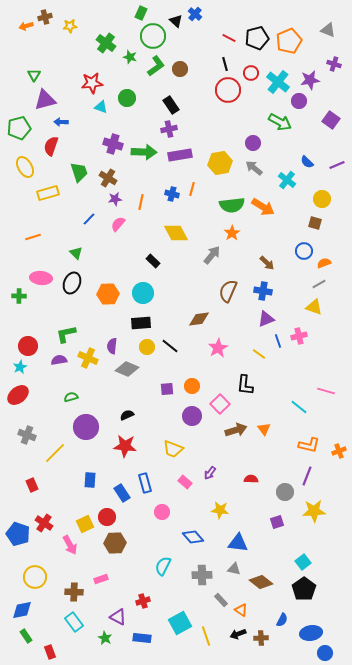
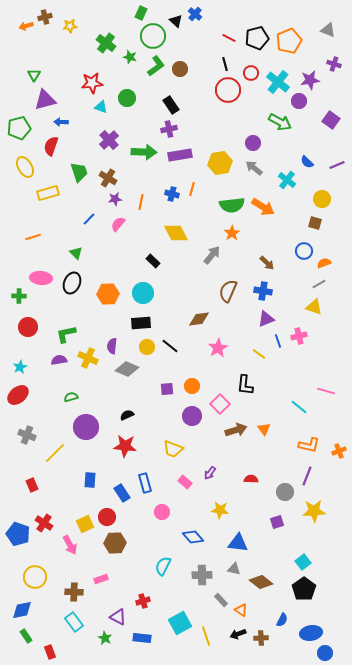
purple cross at (113, 144): moved 4 px left, 4 px up; rotated 30 degrees clockwise
red circle at (28, 346): moved 19 px up
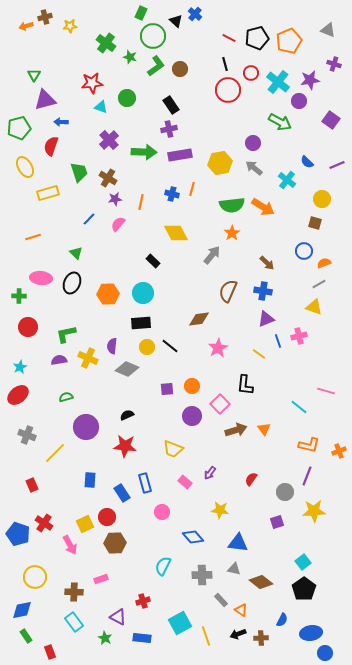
green semicircle at (71, 397): moved 5 px left
red semicircle at (251, 479): rotated 56 degrees counterclockwise
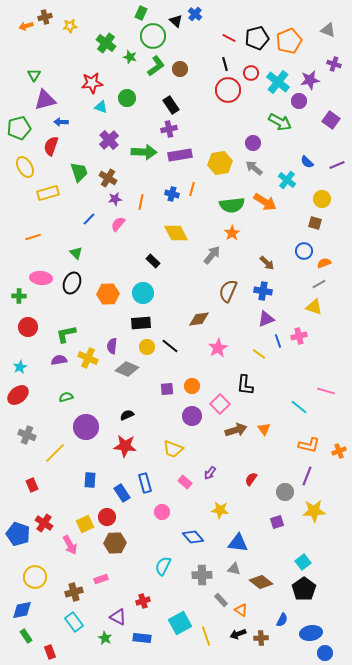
orange arrow at (263, 207): moved 2 px right, 5 px up
brown cross at (74, 592): rotated 18 degrees counterclockwise
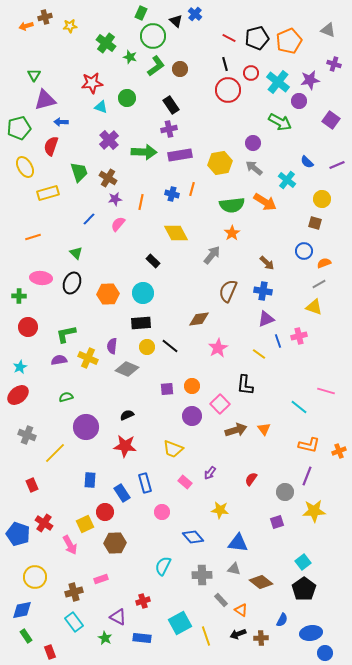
red circle at (107, 517): moved 2 px left, 5 px up
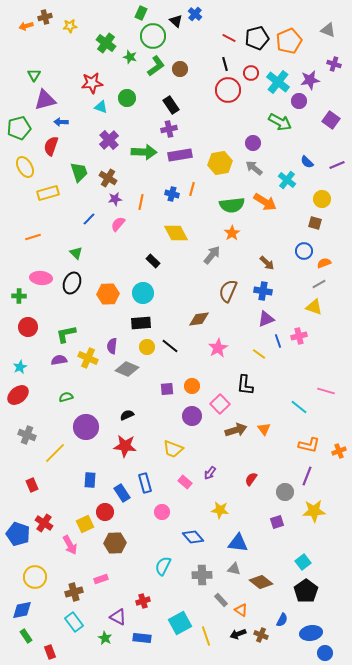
black pentagon at (304, 589): moved 2 px right, 2 px down
brown cross at (261, 638): moved 3 px up; rotated 24 degrees clockwise
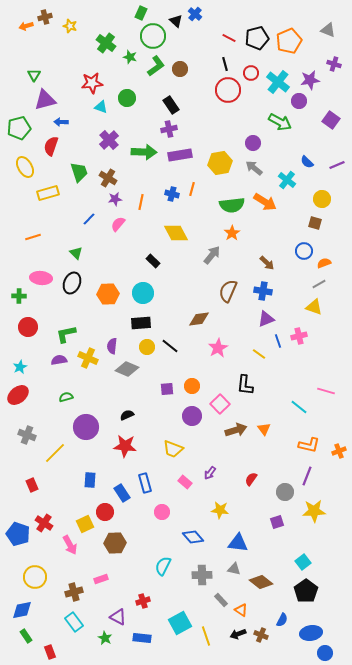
yellow star at (70, 26): rotated 24 degrees clockwise
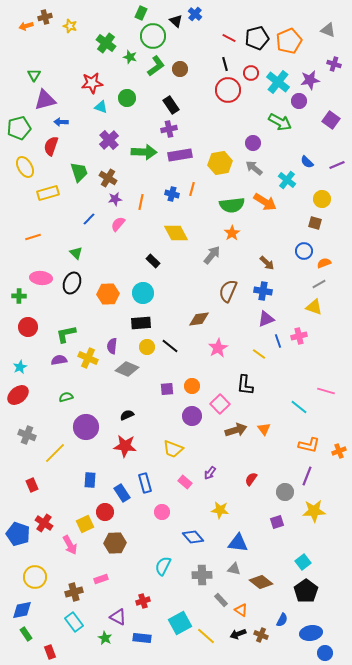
green rectangle at (26, 636): moved 2 px up
yellow line at (206, 636): rotated 30 degrees counterclockwise
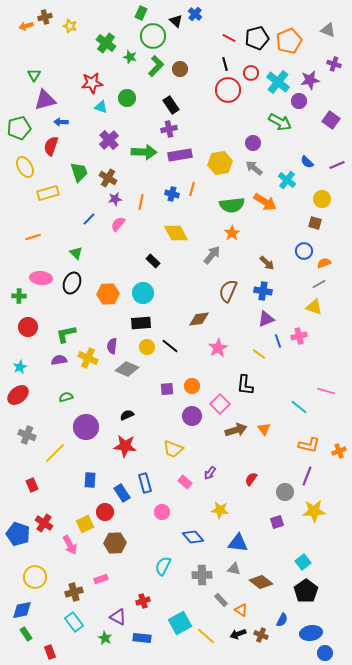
green L-shape at (156, 66): rotated 10 degrees counterclockwise
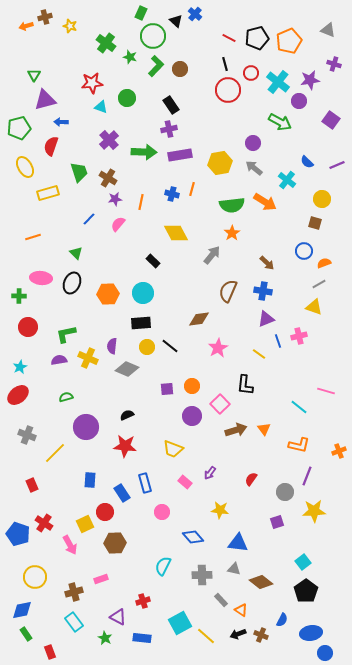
orange L-shape at (309, 445): moved 10 px left
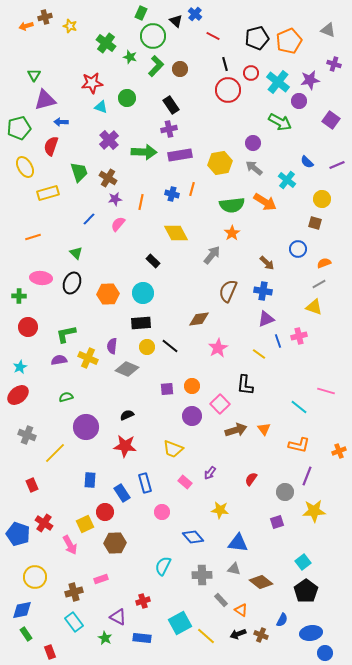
red line at (229, 38): moved 16 px left, 2 px up
blue circle at (304, 251): moved 6 px left, 2 px up
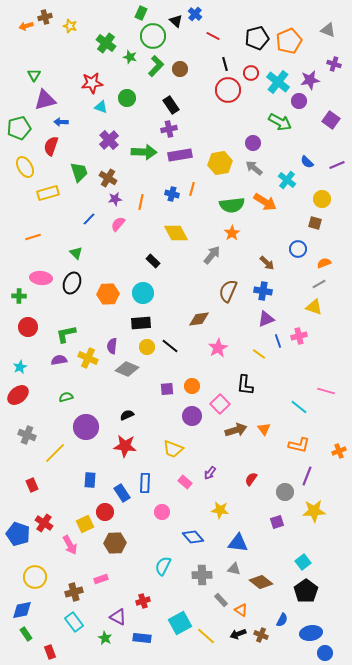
blue rectangle at (145, 483): rotated 18 degrees clockwise
